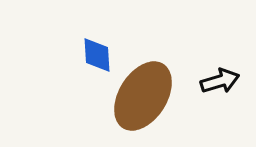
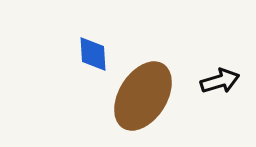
blue diamond: moved 4 px left, 1 px up
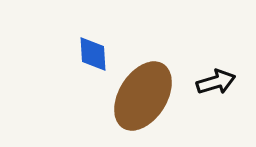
black arrow: moved 4 px left, 1 px down
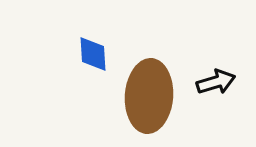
brown ellipse: moved 6 px right; rotated 28 degrees counterclockwise
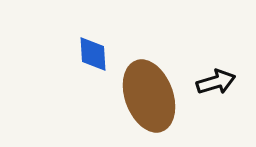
brown ellipse: rotated 24 degrees counterclockwise
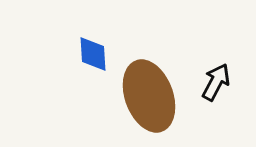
black arrow: rotated 45 degrees counterclockwise
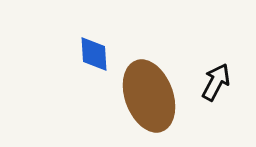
blue diamond: moved 1 px right
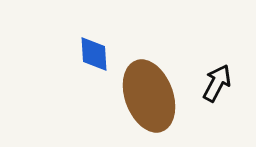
black arrow: moved 1 px right, 1 px down
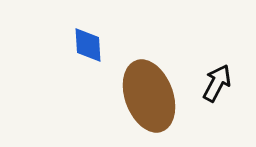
blue diamond: moved 6 px left, 9 px up
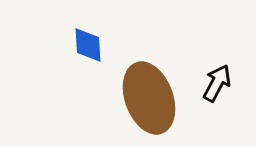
brown ellipse: moved 2 px down
